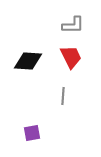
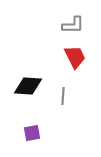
red trapezoid: moved 4 px right
black diamond: moved 25 px down
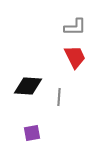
gray L-shape: moved 2 px right, 2 px down
gray line: moved 4 px left, 1 px down
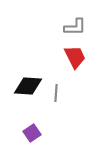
gray line: moved 3 px left, 4 px up
purple square: rotated 24 degrees counterclockwise
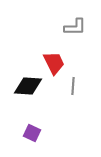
red trapezoid: moved 21 px left, 6 px down
gray line: moved 17 px right, 7 px up
purple square: rotated 30 degrees counterclockwise
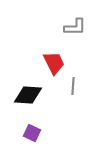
black diamond: moved 9 px down
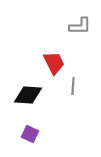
gray L-shape: moved 5 px right, 1 px up
purple square: moved 2 px left, 1 px down
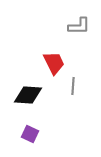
gray L-shape: moved 1 px left
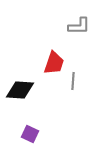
red trapezoid: rotated 45 degrees clockwise
gray line: moved 5 px up
black diamond: moved 8 px left, 5 px up
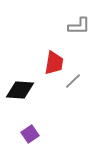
red trapezoid: rotated 10 degrees counterclockwise
gray line: rotated 42 degrees clockwise
purple square: rotated 30 degrees clockwise
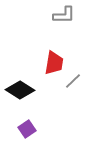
gray L-shape: moved 15 px left, 11 px up
black diamond: rotated 28 degrees clockwise
purple square: moved 3 px left, 5 px up
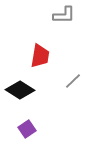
red trapezoid: moved 14 px left, 7 px up
